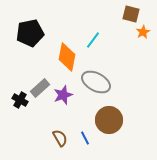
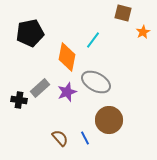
brown square: moved 8 px left, 1 px up
purple star: moved 4 px right, 3 px up
black cross: moved 1 px left; rotated 21 degrees counterclockwise
brown semicircle: rotated 12 degrees counterclockwise
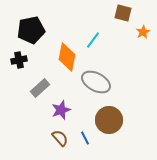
black pentagon: moved 1 px right, 3 px up
purple star: moved 6 px left, 18 px down
black cross: moved 40 px up; rotated 21 degrees counterclockwise
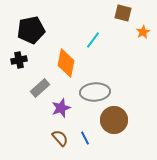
orange diamond: moved 1 px left, 6 px down
gray ellipse: moved 1 px left, 10 px down; rotated 32 degrees counterclockwise
purple star: moved 2 px up
brown circle: moved 5 px right
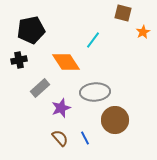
orange diamond: moved 1 px up; rotated 44 degrees counterclockwise
brown circle: moved 1 px right
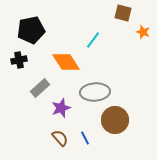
orange star: rotated 24 degrees counterclockwise
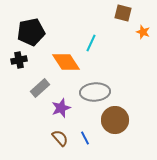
black pentagon: moved 2 px down
cyan line: moved 2 px left, 3 px down; rotated 12 degrees counterclockwise
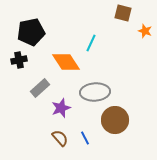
orange star: moved 2 px right, 1 px up
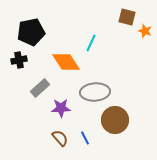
brown square: moved 4 px right, 4 px down
purple star: rotated 18 degrees clockwise
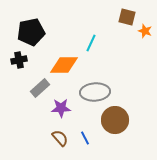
orange diamond: moved 2 px left, 3 px down; rotated 56 degrees counterclockwise
